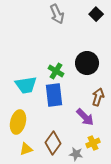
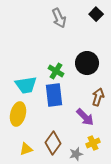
gray arrow: moved 2 px right, 4 px down
yellow ellipse: moved 8 px up
gray star: rotated 24 degrees counterclockwise
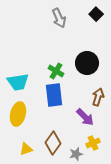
cyan trapezoid: moved 8 px left, 3 px up
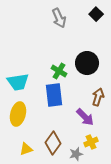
green cross: moved 3 px right
yellow cross: moved 2 px left, 1 px up
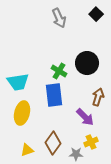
yellow ellipse: moved 4 px right, 1 px up
yellow triangle: moved 1 px right, 1 px down
gray star: rotated 16 degrees clockwise
